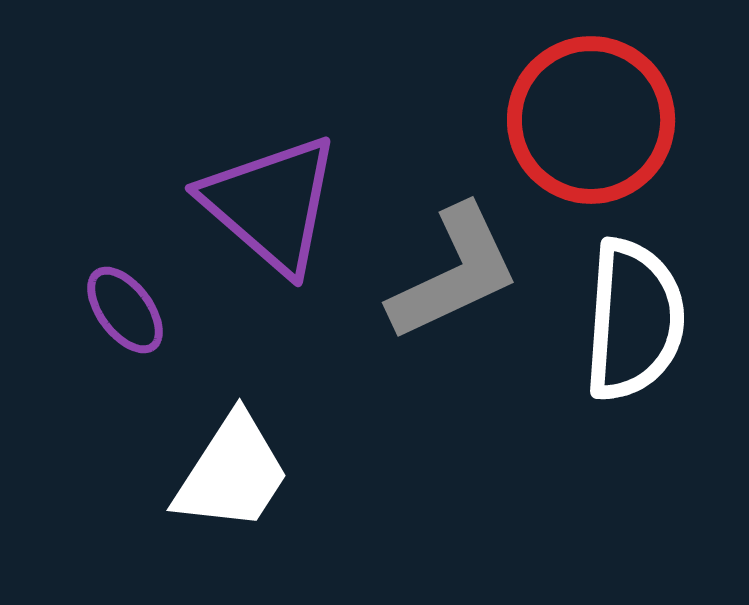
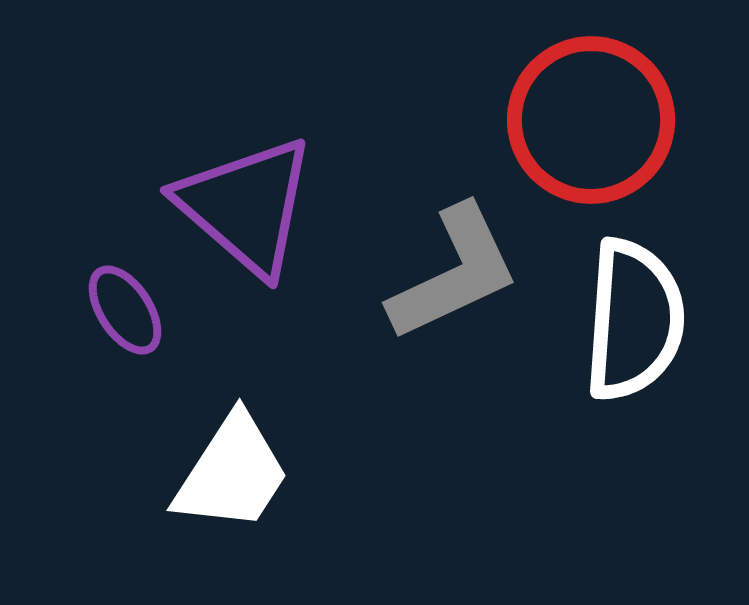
purple triangle: moved 25 px left, 2 px down
purple ellipse: rotated 4 degrees clockwise
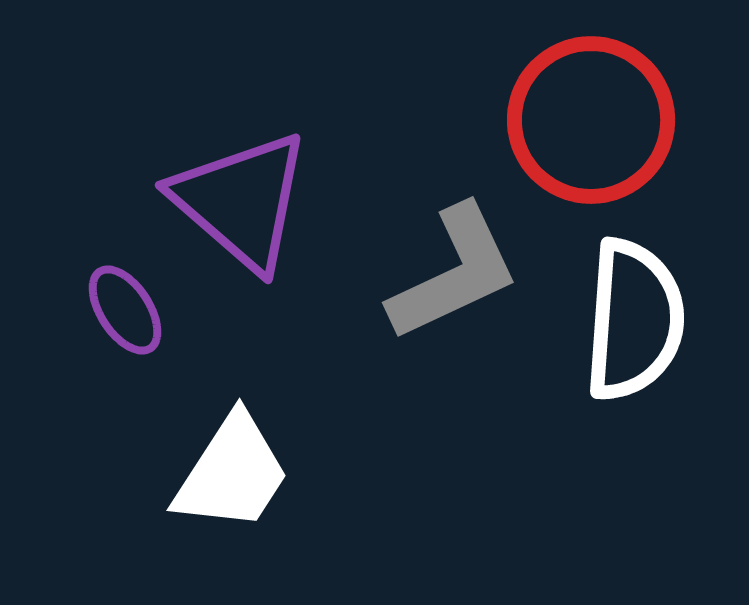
purple triangle: moved 5 px left, 5 px up
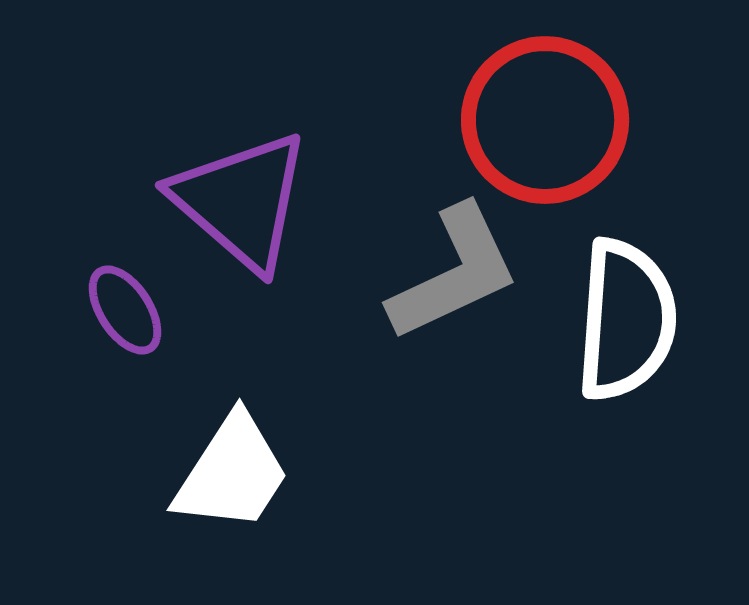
red circle: moved 46 px left
white semicircle: moved 8 px left
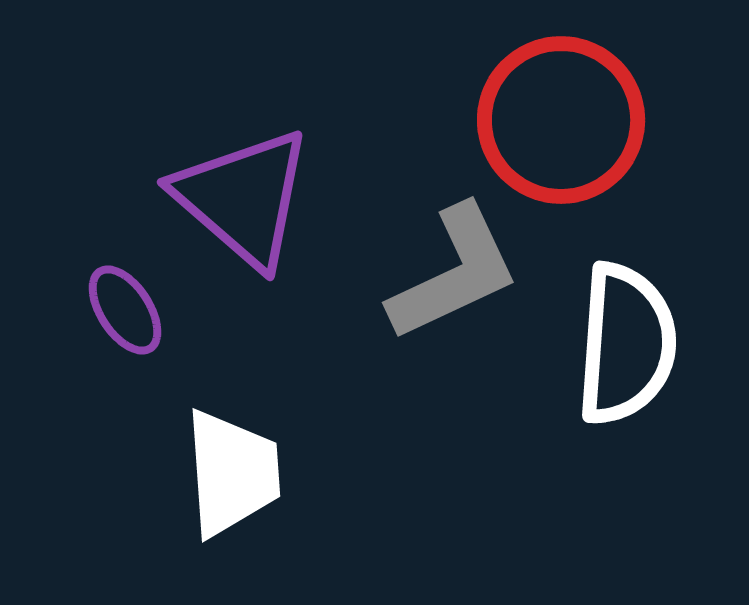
red circle: moved 16 px right
purple triangle: moved 2 px right, 3 px up
white semicircle: moved 24 px down
white trapezoid: rotated 37 degrees counterclockwise
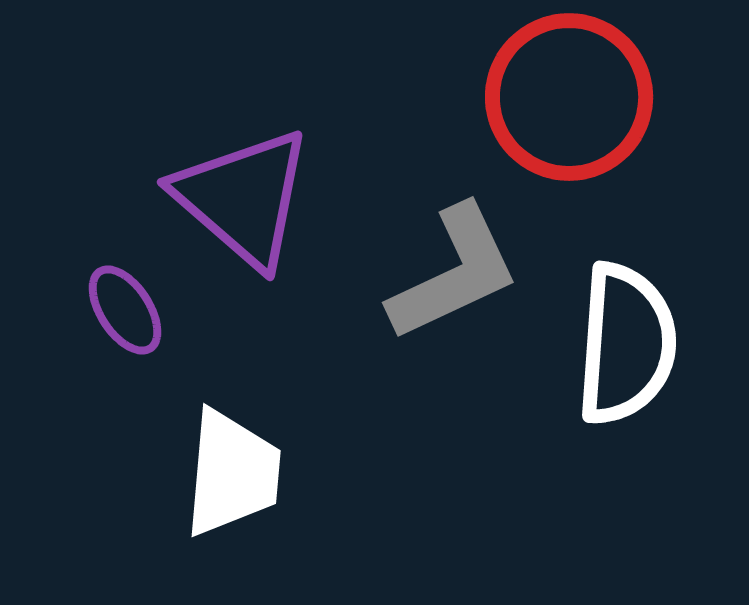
red circle: moved 8 px right, 23 px up
white trapezoid: rotated 9 degrees clockwise
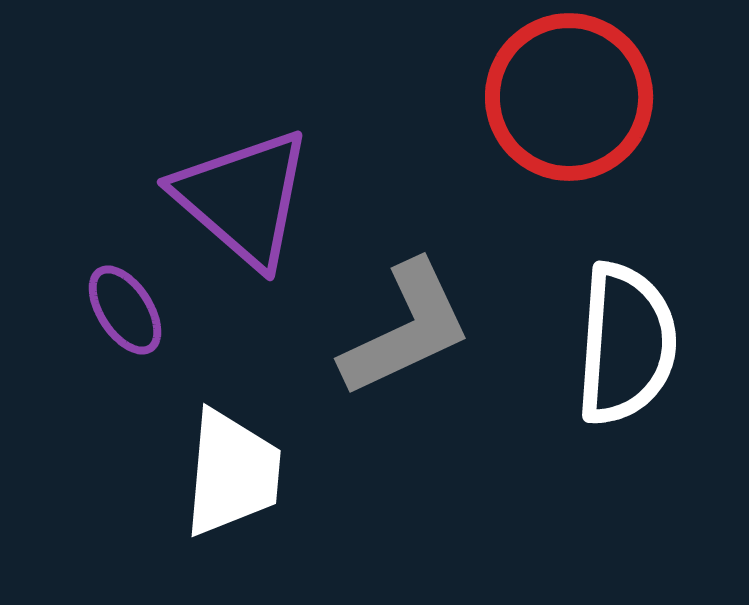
gray L-shape: moved 48 px left, 56 px down
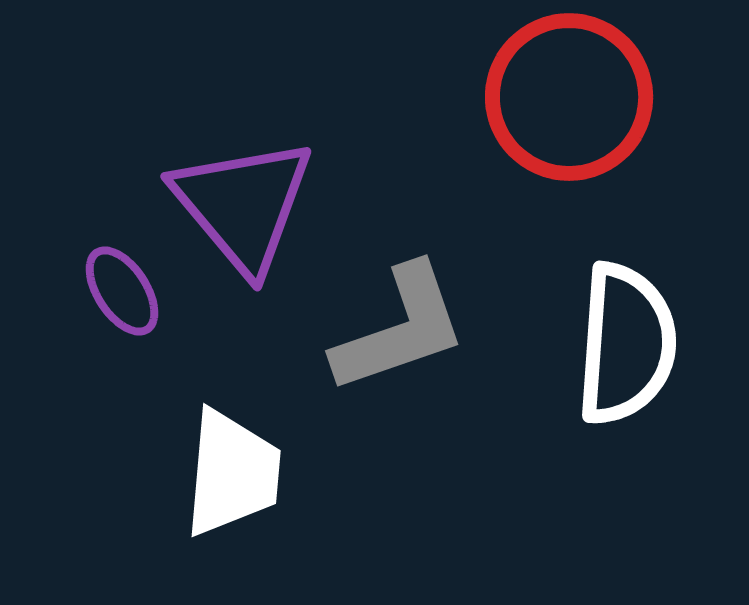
purple triangle: moved 7 px down; rotated 9 degrees clockwise
purple ellipse: moved 3 px left, 19 px up
gray L-shape: moved 6 px left; rotated 6 degrees clockwise
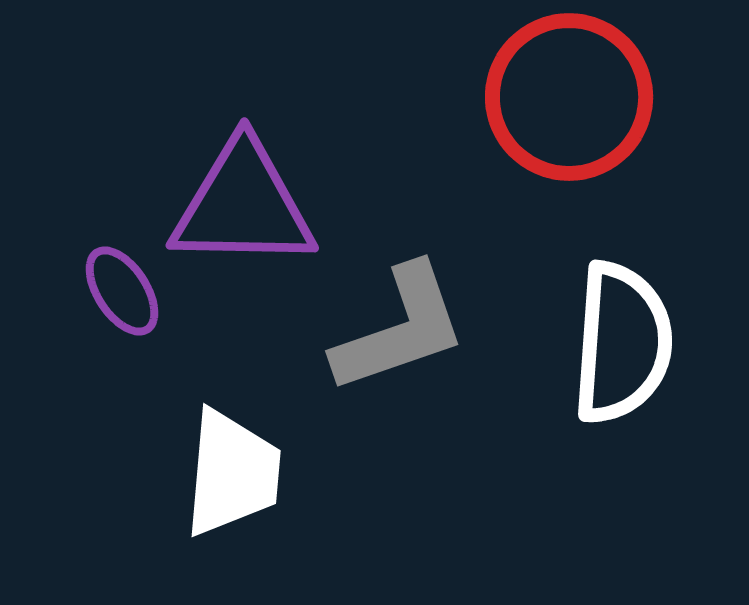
purple triangle: rotated 49 degrees counterclockwise
white semicircle: moved 4 px left, 1 px up
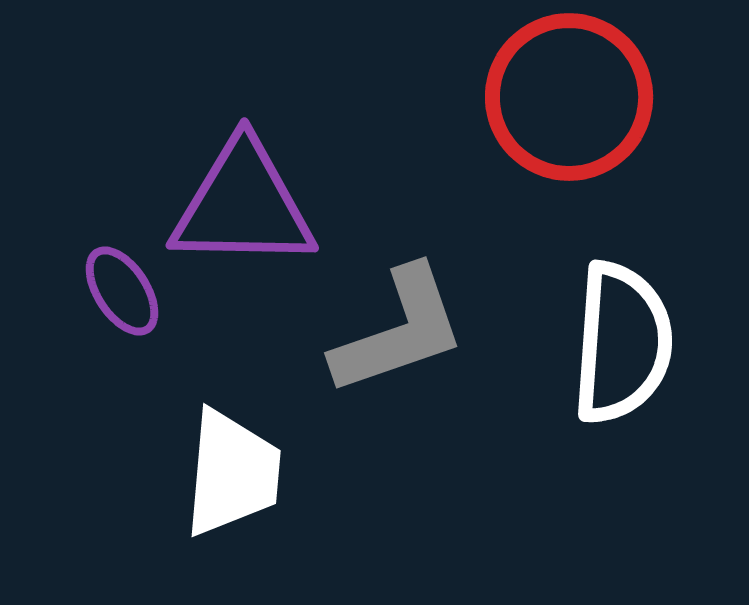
gray L-shape: moved 1 px left, 2 px down
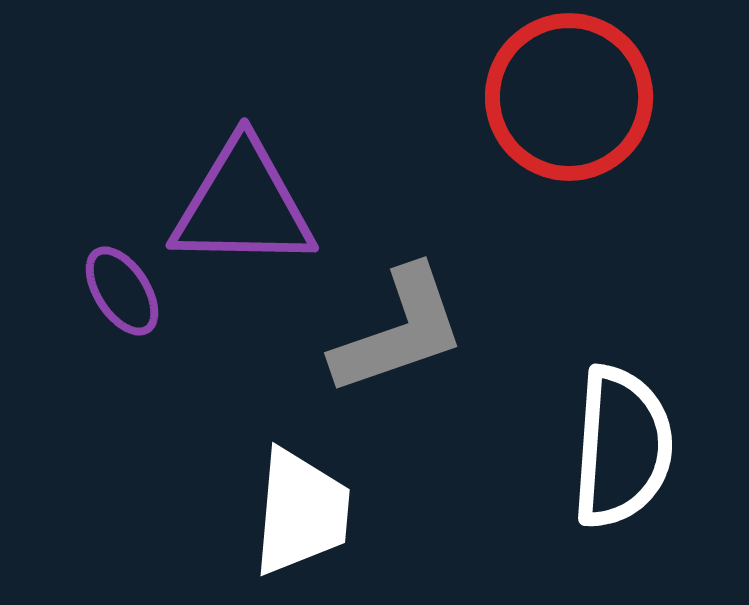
white semicircle: moved 104 px down
white trapezoid: moved 69 px right, 39 px down
